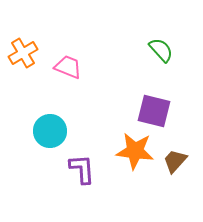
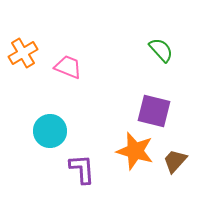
orange star: rotated 9 degrees clockwise
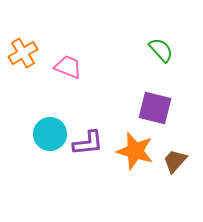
purple square: moved 1 px right, 3 px up
cyan circle: moved 3 px down
purple L-shape: moved 6 px right, 26 px up; rotated 88 degrees clockwise
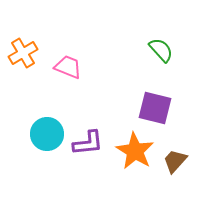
cyan circle: moved 3 px left
orange star: rotated 15 degrees clockwise
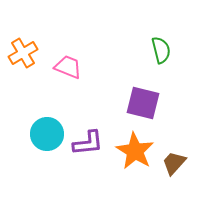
green semicircle: rotated 28 degrees clockwise
purple square: moved 12 px left, 5 px up
brown trapezoid: moved 1 px left, 2 px down
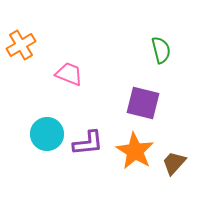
orange cross: moved 2 px left, 8 px up
pink trapezoid: moved 1 px right, 7 px down
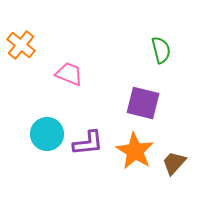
orange cross: rotated 20 degrees counterclockwise
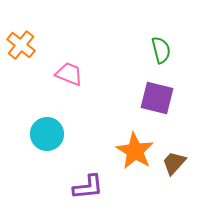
purple square: moved 14 px right, 5 px up
purple L-shape: moved 44 px down
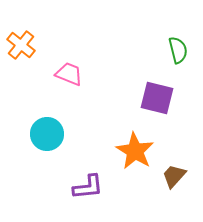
green semicircle: moved 17 px right
brown trapezoid: moved 13 px down
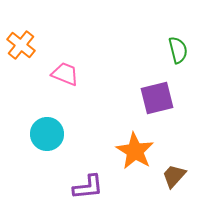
pink trapezoid: moved 4 px left
purple square: rotated 28 degrees counterclockwise
